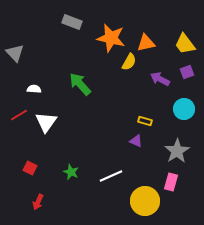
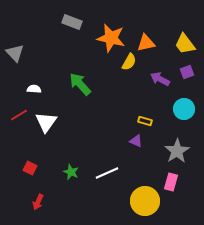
white line: moved 4 px left, 3 px up
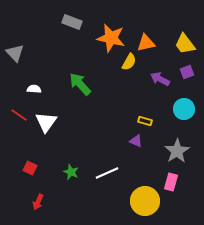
red line: rotated 66 degrees clockwise
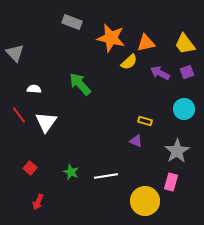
yellow semicircle: rotated 18 degrees clockwise
purple arrow: moved 6 px up
red line: rotated 18 degrees clockwise
red square: rotated 16 degrees clockwise
white line: moved 1 px left, 3 px down; rotated 15 degrees clockwise
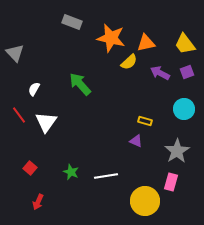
white semicircle: rotated 64 degrees counterclockwise
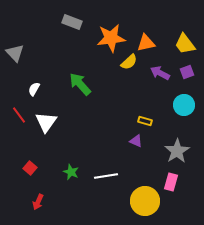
orange star: rotated 20 degrees counterclockwise
cyan circle: moved 4 px up
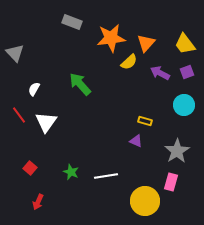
orange triangle: rotated 36 degrees counterclockwise
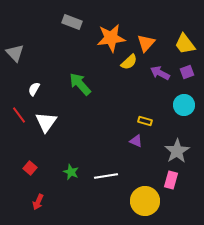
pink rectangle: moved 2 px up
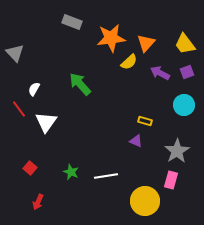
red line: moved 6 px up
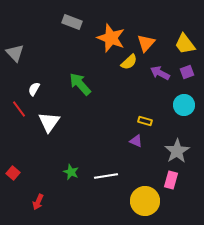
orange star: rotated 28 degrees clockwise
white triangle: moved 3 px right
red square: moved 17 px left, 5 px down
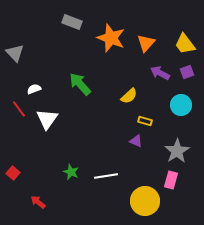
yellow semicircle: moved 34 px down
white semicircle: rotated 40 degrees clockwise
cyan circle: moved 3 px left
white triangle: moved 2 px left, 3 px up
red arrow: rotated 105 degrees clockwise
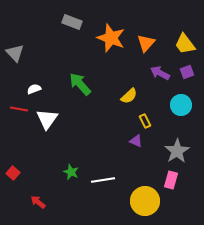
red line: rotated 42 degrees counterclockwise
yellow rectangle: rotated 48 degrees clockwise
white line: moved 3 px left, 4 px down
